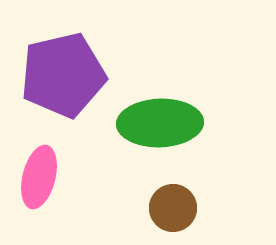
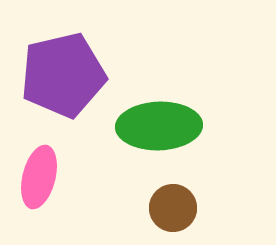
green ellipse: moved 1 px left, 3 px down
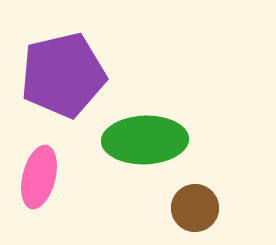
green ellipse: moved 14 px left, 14 px down
brown circle: moved 22 px right
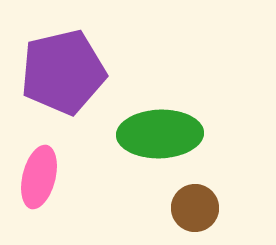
purple pentagon: moved 3 px up
green ellipse: moved 15 px right, 6 px up
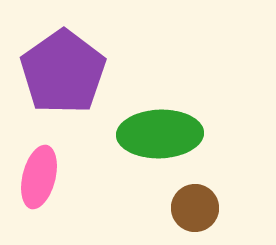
purple pentagon: rotated 22 degrees counterclockwise
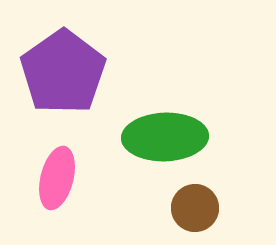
green ellipse: moved 5 px right, 3 px down
pink ellipse: moved 18 px right, 1 px down
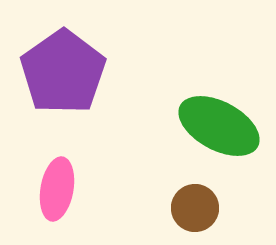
green ellipse: moved 54 px right, 11 px up; rotated 30 degrees clockwise
pink ellipse: moved 11 px down; rotated 4 degrees counterclockwise
